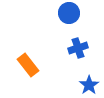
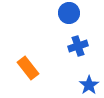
blue cross: moved 2 px up
orange rectangle: moved 3 px down
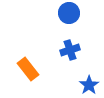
blue cross: moved 8 px left, 4 px down
orange rectangle: moved 1 px down
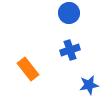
blue star: rotated 24 degrees clockwise
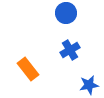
blue circle: moved 3 px left
blue cross: rotated 12 degrees counterclockwise
